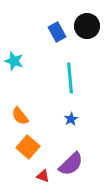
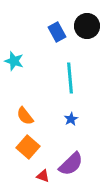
orange semicircle: moved 5 px right
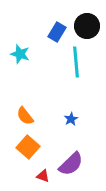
blue rectangle: rotated 60 degrees clockwise
cyan star: moved 6 px right, 7 px up
cyan line: moved 6 px right, 16 px up
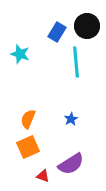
orange semicircle: moved 3 px right, 3 px down; rotated 60 degrees clockwise
orange square: rotated 25 degrees clockwise
purple semicircle: rotated 12 degrees clockwise
